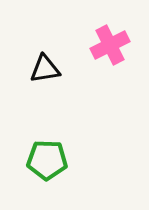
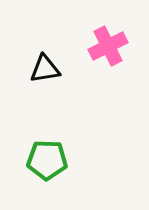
pink cross: moved 2 px left, 1 px down
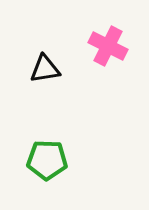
pink cross: rotated 36 degrees counterclockwise
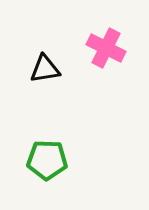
pink cross: moved 2 px left, 2 px down
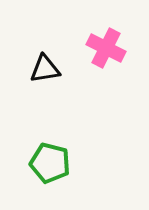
green pentagon: moved 3 px right, 3 px down; rotated 12 degrees clockwise
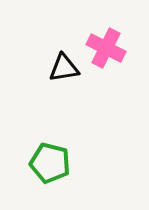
black triangle: moved 19 px right, 1 px up
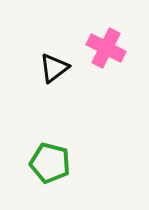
black triangle: moved 10 px left; rotated 28 degrees counterclockwise
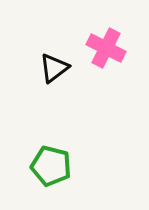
green pentagon: moved 1 px right, 3 px down
